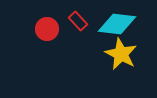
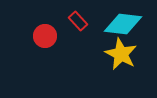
cyan diamond: moved 6 px right
red circle: moved 2 px left, 7 px down
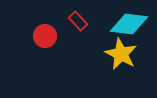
cyan diamond: moved 6 px right
